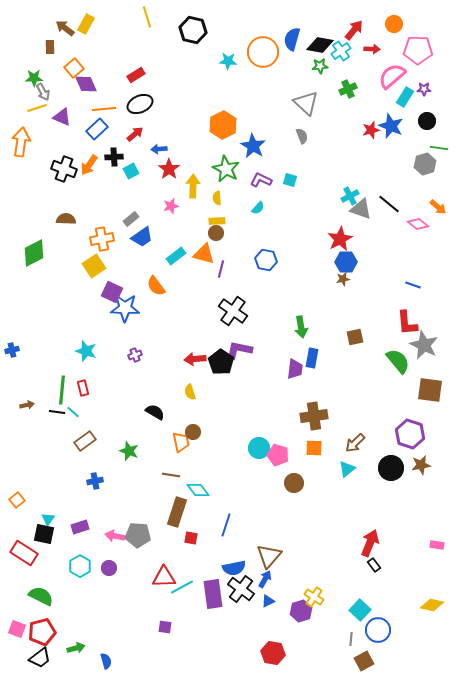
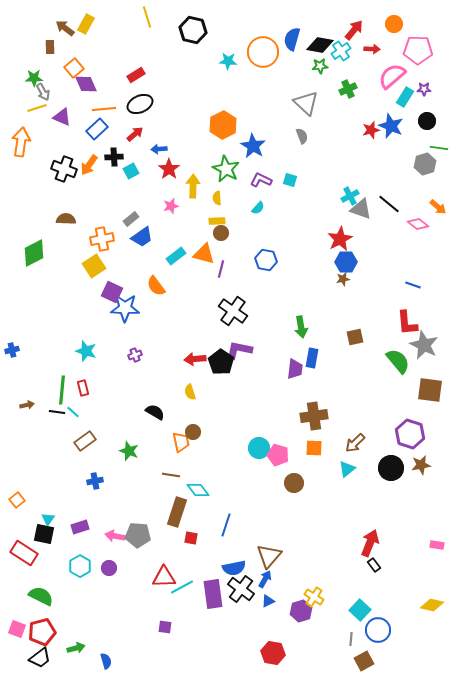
brown circle at (216, 233): moved 5 px right
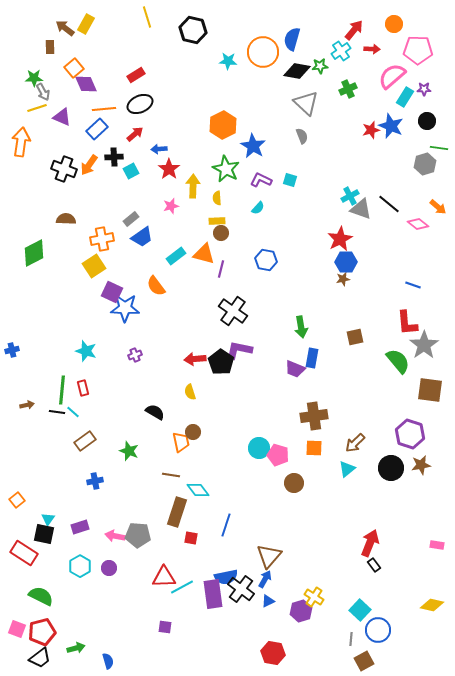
black diamond at (320, 45): moved 23 px left, 26 px down
gray star at (424, 345): rotated 12 degrees clockwise
purple trapezoid at (295, 369): rotated 105 degrees clockwise
blue semicircle at (234, 568): moved 8 px left, 9 px down
blue semicircle at (106, 661): moved 2 px right
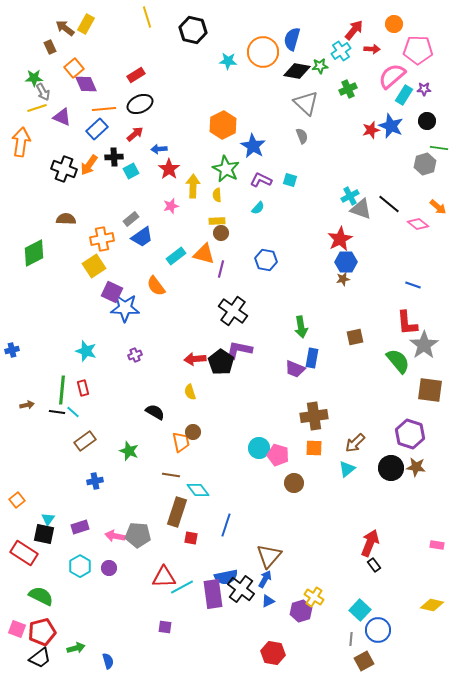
brown rectangle at (50, 47): rotated 24 degrees counterclockwise
cyan rectangle at (405, 97): moved 1 px left, 2 px up
yellow semicircle at (217, 198): moved 3 px up
brown star at (421, 465): moved 5 px left, 2 px down; rotated 18 degrees clockwise
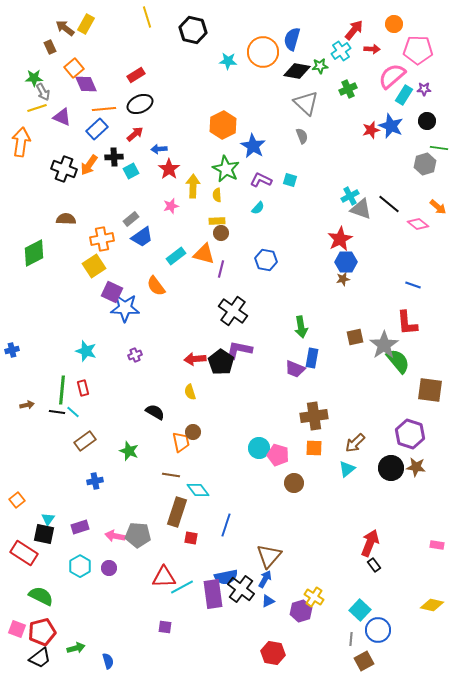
gray star at (424, 345): moved 40 px left
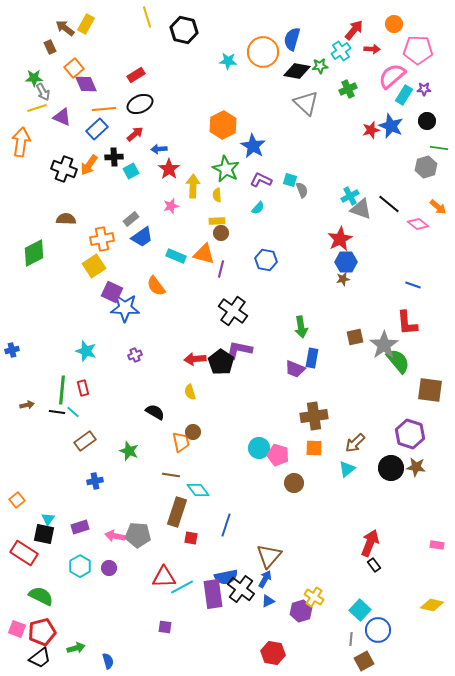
black hexagon at (193, 30): moved 9 px left
gray semicircle at (302, 136): moved 54 px down
gray hexagon at (425, 164): moved 1 px right, 3 px down
cyan rectangle at (176, 256): rotated 60 degrees clockwise
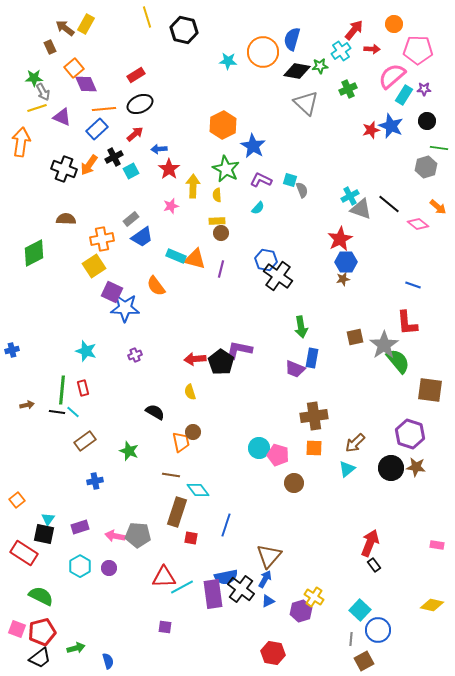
black cross at (114, 157): rotated 24 degrees counterclockwise
orange triangle at (204, 254): moved 9 px left, 5 px down
black cross at (233, 311): moved 45 px right, 35 px up
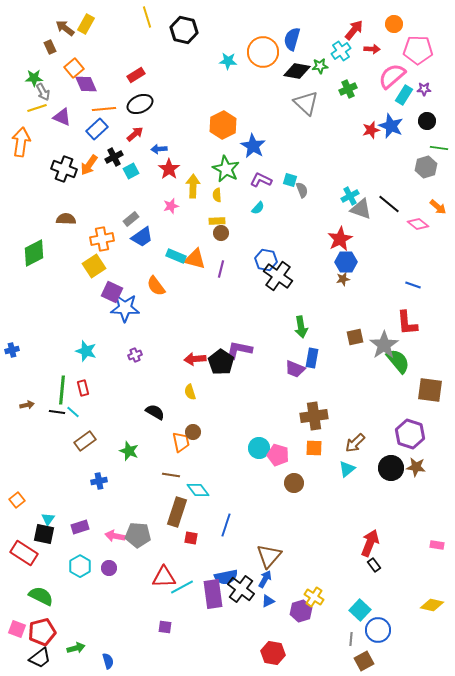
blue cross at (95, 481): moved 4 px right
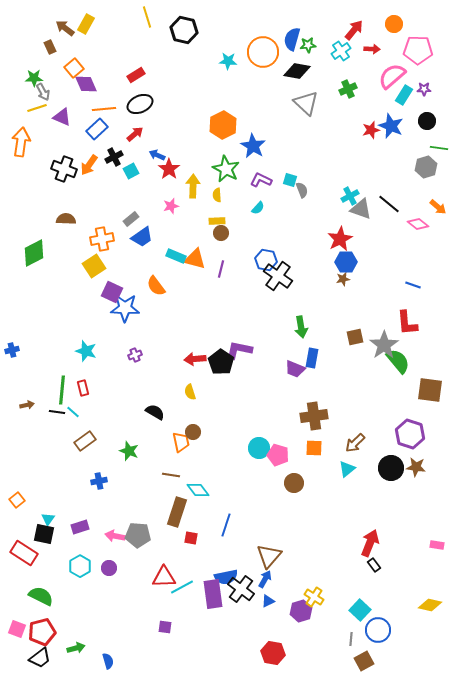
green star at (320, 66): moved 12 px left, 21 px up
blue arrow at (159, 149): moved 2 px left, 6 px down; rotated 28 degrees clockwise
yellow diamond at (432, 605): moved 2 px left
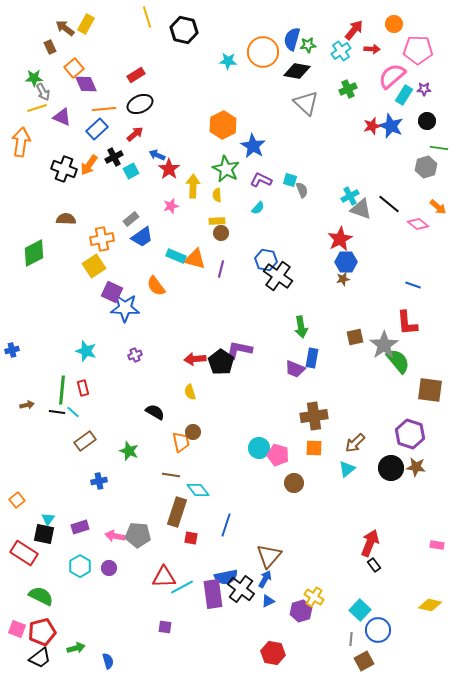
red star at (371, 130): moved 1 px right, 4 px up
